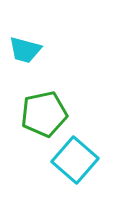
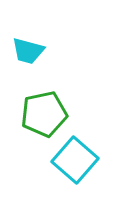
cyan trapezoid: moved 3 px right, 1 px down
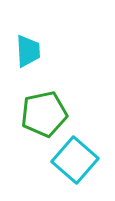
cyan trapezoid: rotated 108 degrees counterclockwise
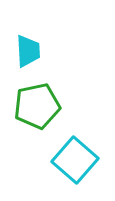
green pentagon: moved 7 px left, 8 px up
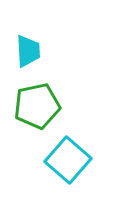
cyan square: moved 7 px left
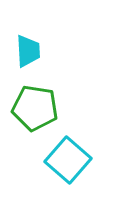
green pentagon: moved 2 px left, 2 px down; rotated 21 degrees clockwise
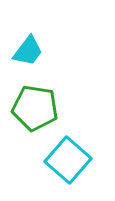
cyan trapezoid: rotated 40 degrees clockwise
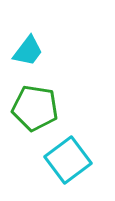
cyan square: rotated 12 degrees clockwise
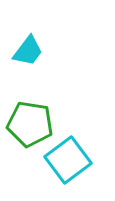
green pentagon: moved 5 px left, 16 px down
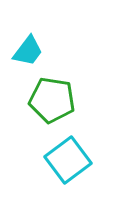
green pentagon: moved 22 px right, 24 px up
